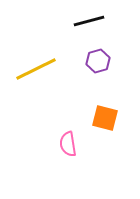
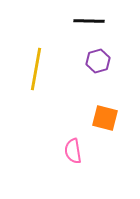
black line: rotated 16 degrees clockwise
yellow line: rotated 54 degrees counterclockwise
pink semicircle: moved 5 px right, 7 px down
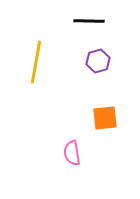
yellow line: moved 7 px up
orange square: rotated 20 degrees counterclockwise
pink semicircle: moved 1 px left, 2 px down
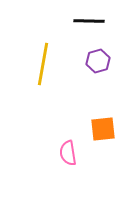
yellow line: moved 7 px right, 2 px down
orange square: moved 2 px left, 11 px down
pink semicircle: moved 4 px left
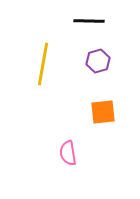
orange square: moved 17 px up
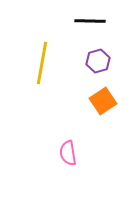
black line: moved 1 px right
yellow line: moved 1 px left, 1 px up
orange square: moved 11 px up; rotated 28 degrees counterclockwise
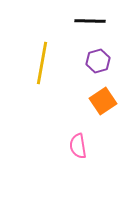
pink semicircle: moved 10 px right, 7 px up
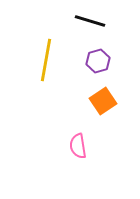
black line: rotated 16 degrees clockwise
yellow line: moved 4 px right, 3 px up
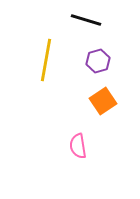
black line: moved 4 px left, 1 px up
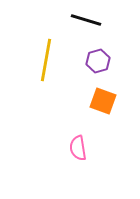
orange square: rotated 36 degrees counterclockwise
pink semicircle: moved 2 px down
